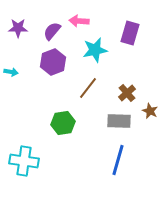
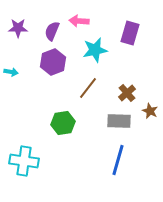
purple semicircle: rotated 18 degrees counterclockwise
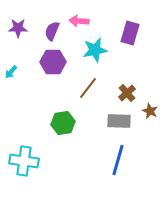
purple hexagon: rotated 20 degrees clockwise
cyan arrow: rotated 120 degrees clockwise
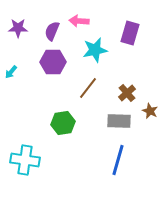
cyan cross: moved 1 px right, 1 px up
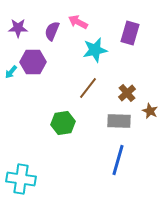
pink arrow: moved 1 px left, 1 px down; rotated 24 degrees clockwise
purple hexagon: moved 20 px left
cyan cross: moved 4 px left, 19 px down
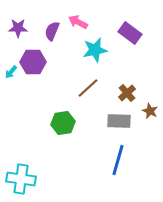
purple rectangle: rotated 70 degrees counterclockwise
brown line: rotated 10 degrees clockwise
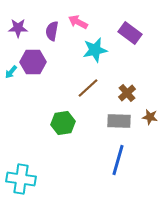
purple semicircle: rotated 12 degrees counterclockwise
brown star: moved 6 px down; rotated 14 degrees counterclockwise
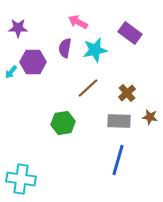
purple semicircle: moved 13 px right, 17 px down
